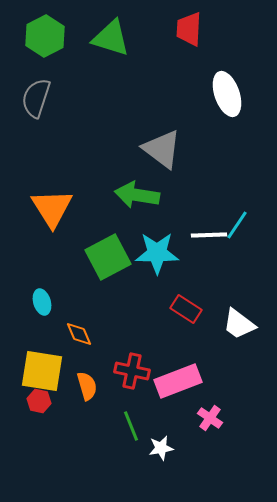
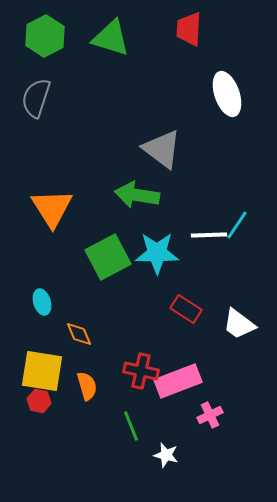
red cross: moved 9 px right
pink cross: moved 3 px up; rotated 30 degrees clockwise
white star: moved 5 px right, 7 px down; rotated 25 degrees clockwise
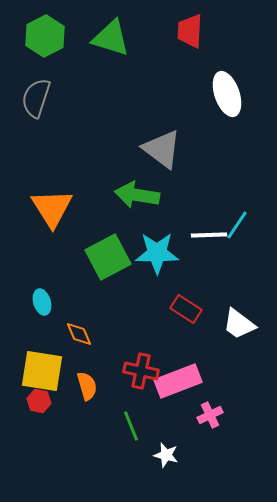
red trapezoid: moved 1 px right, 2 px down
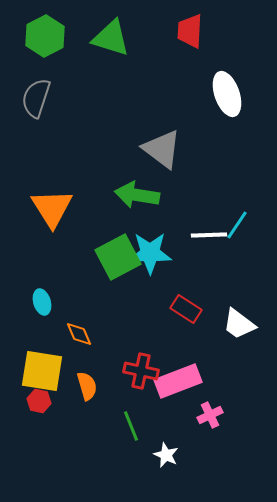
cyan star: moved 7 px left
green square: moved 10 px right
white star: rotated 10 degrees clockwise
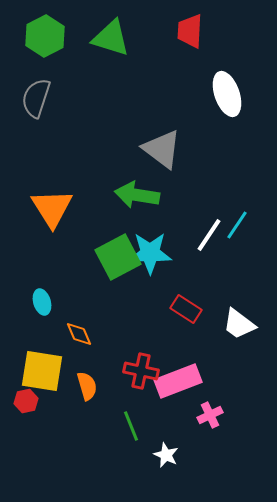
white line: rotated 54 degrees counterclockwise
red hexagon: moved 13 px left; rotated 25 degrees counterclockwise
